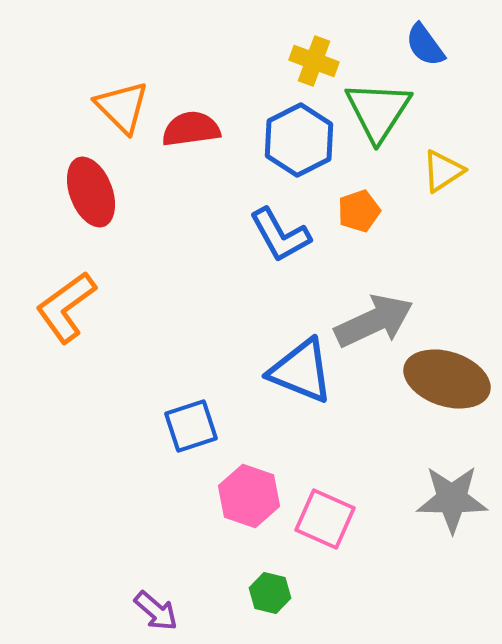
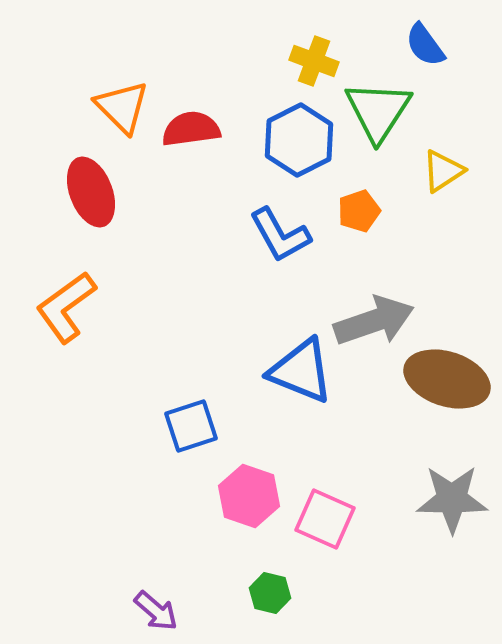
gray arrow: rotated 6 degrees clockwise
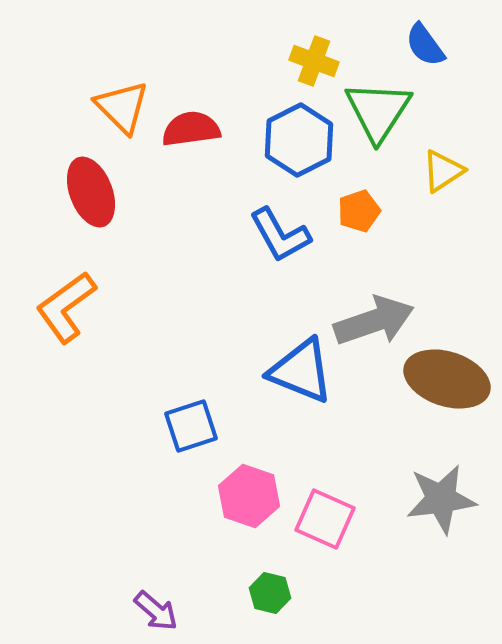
gray star: moved 11 px left; rotated 8 degrees counterclockwise
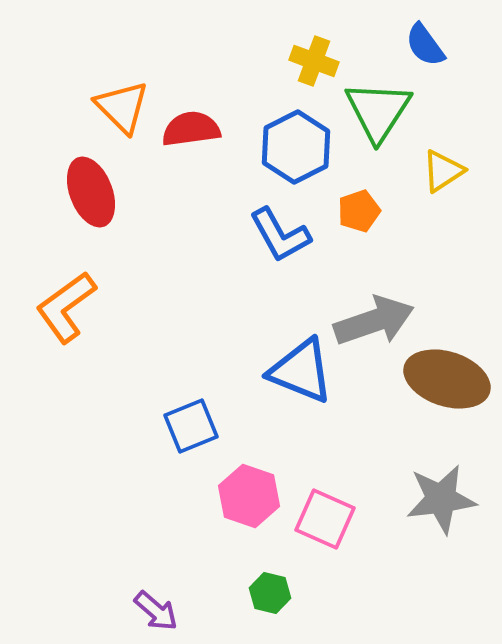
blue hexagon: moved 3 px left, 7 px down
blue square: rotated 4 degrees counterclockwise
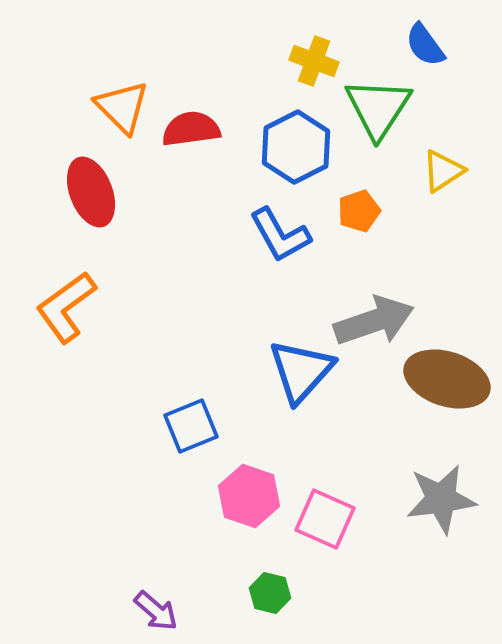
green triangle: moved 3 px up
blue triangle: rotated 50 degrees clockwise
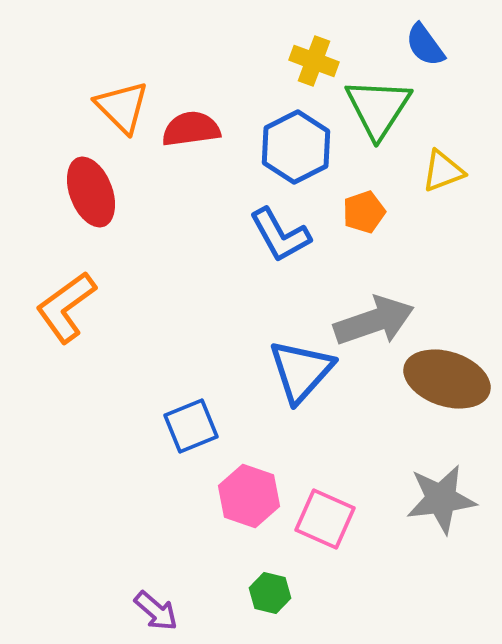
yellow triangle: rotated 12 degrees clockwise
orange pentagon: moved 5 px right, 1 px down
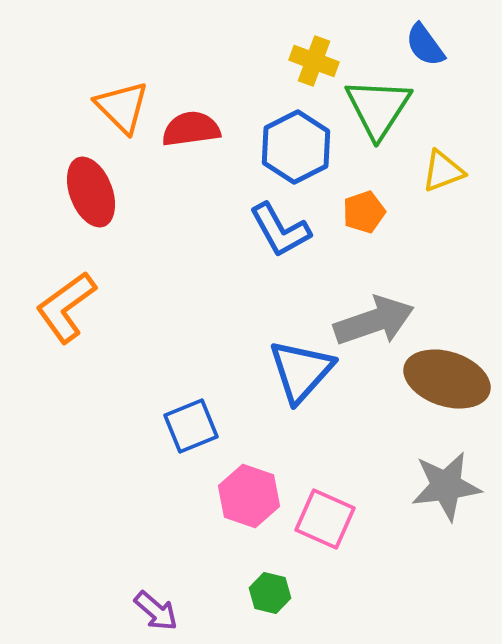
blue L-shape: moved 5 px up
gray star: moved 5 px right, 13 px up
